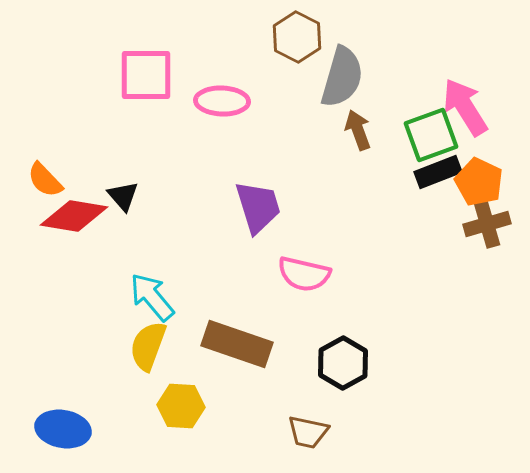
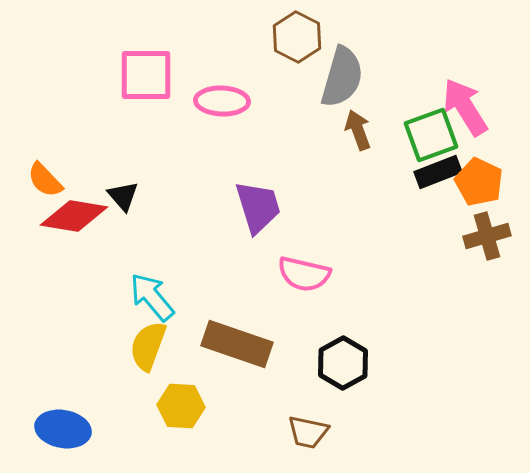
brown cross: moved 12 px down
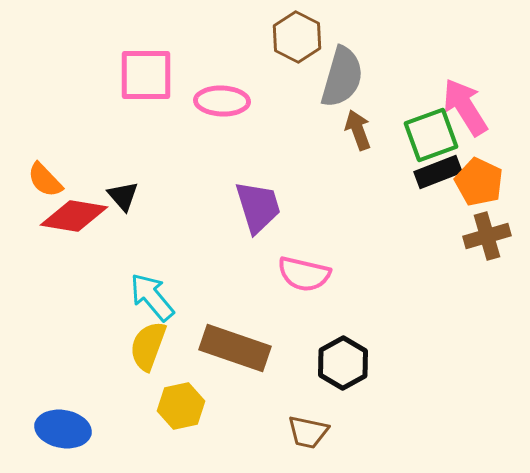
brown rectangle: moved 2 px left, 4 px down
yellow hexagon: rotated 15 degrees counterclockwise
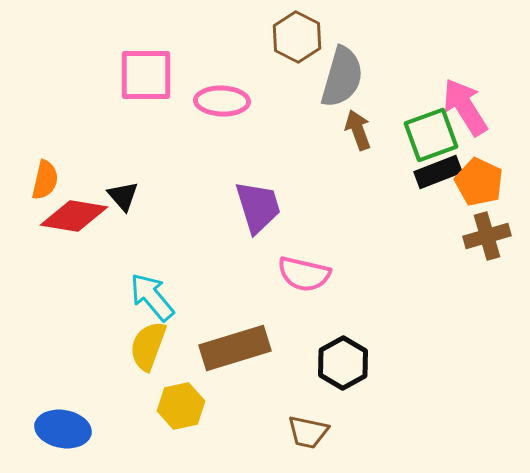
orange semicircle: rotated 123 degrees counterclockwise
brown rectangle: rotated 36 degrees counterclockwise
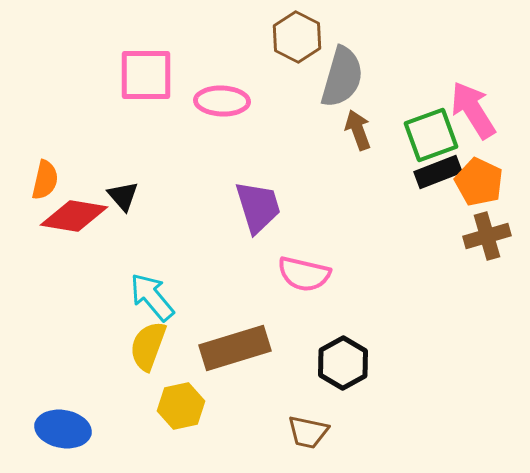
pink arrow: moved 8 px right, 3 px down
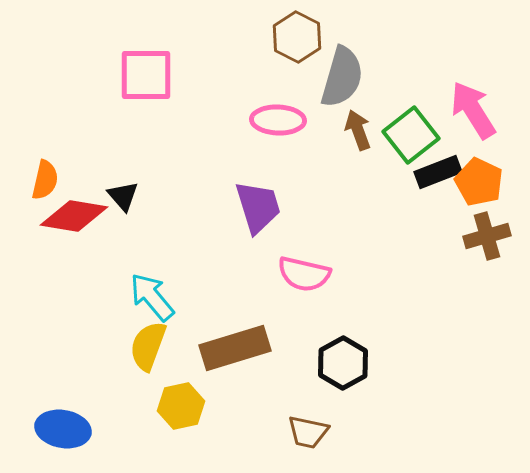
pink ellipse: moved 56 px right, 19 px down
green square: moved 20 px left; rotated 18 degrees counterclockwise
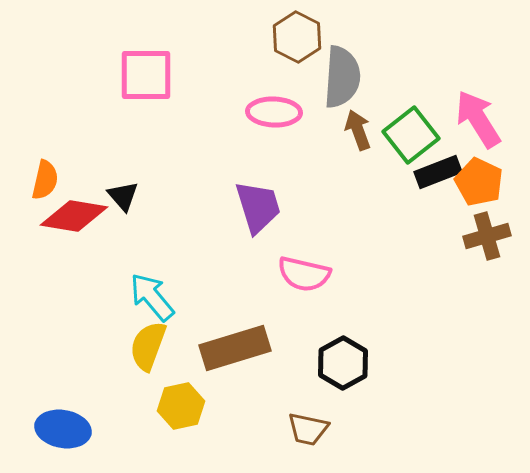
gray semicircle: rotated 12 degrees counterclockwise
pink arrow: moved 5 px right, 9 px down
pink ellipse: moved 4 px left, 8 px up
brown trapezoid: moved 3 px up
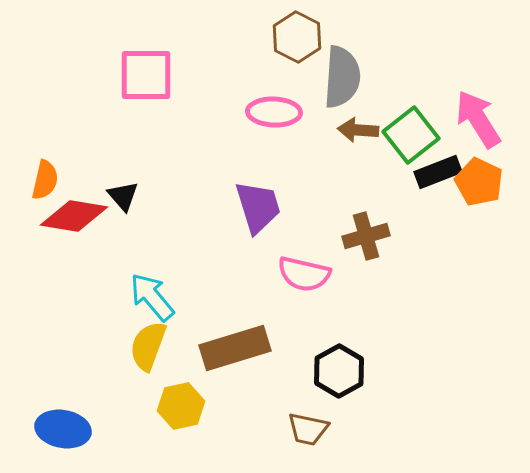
brown arrow: rotated 66 degrees counterclockwise
brown cross: moved 121 px left
black hexagon: moved 4 px left, 8 px down
